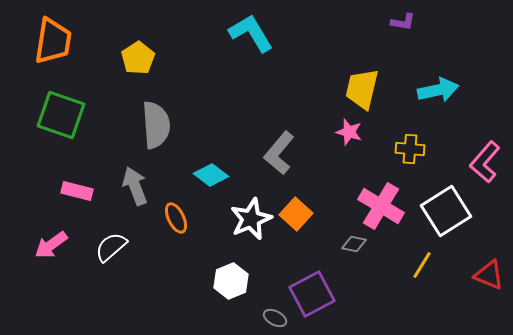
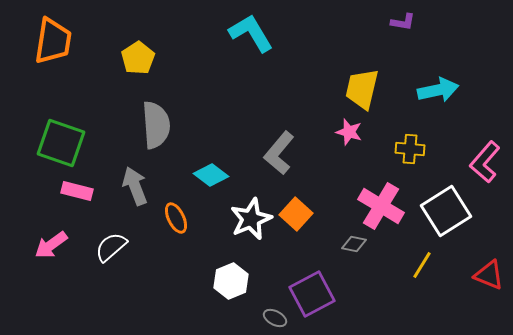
green square: moved 28 px down
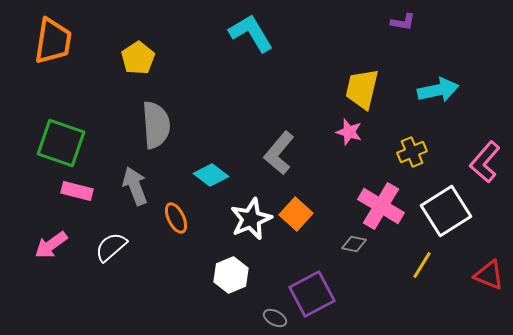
yellow cross: moved 2 px right, 3 px down; rotated 28 degrees counterclockwise
white hexagon: moved 6 px up
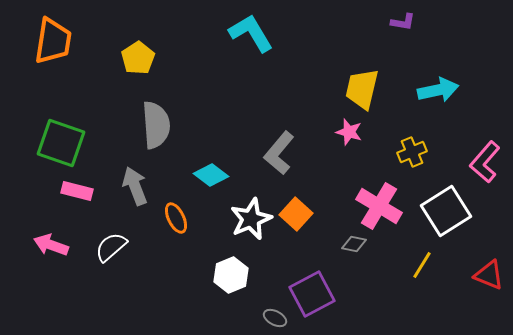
pink cross: moved 2 px left
pink arrow: rotated 56 degrees clockwise
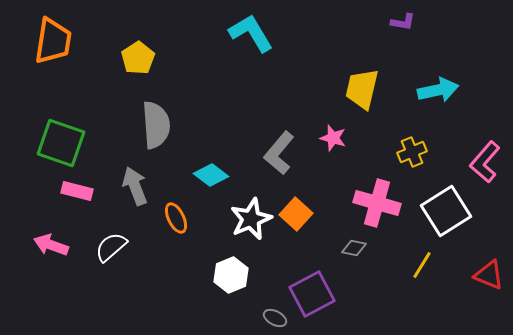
pink star: moved 16 px left, 6 px down
pink cross: moved 2 px left, 3 px up; rotated 15 degrees counterclockwise
gray diamond: moved 4 px down
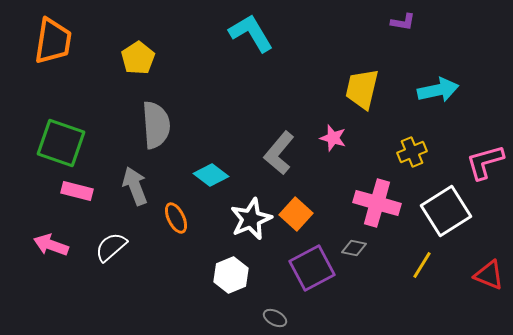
pink L-shape: rotated 33 degrees clockwise
purple square: moved 26 px up
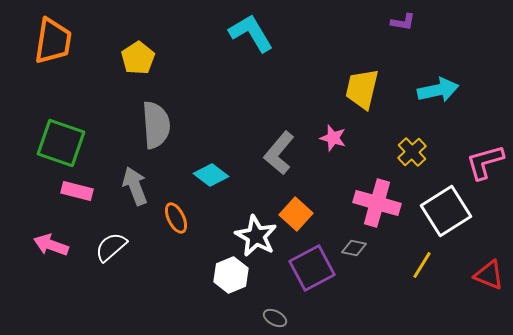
yellow cross: rotated 20 degrees counterclockwise
white star: moved 5 px right, 17 px down; rotated 21 degrees counterclockwise
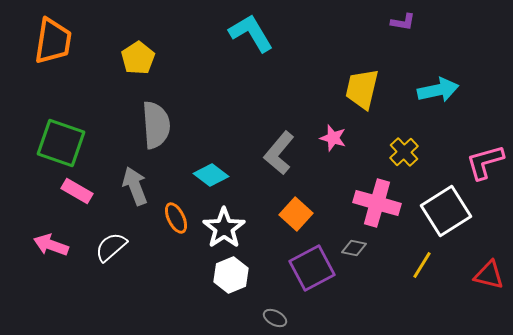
yellow cross: moved 8 px left
pink rectangle: rotated 16 degrees clockwise
white star: moved 32 px left, 8 px up; rotated 9 degrees clockwise
red triangle: rotated 8 degrees counterclockwise
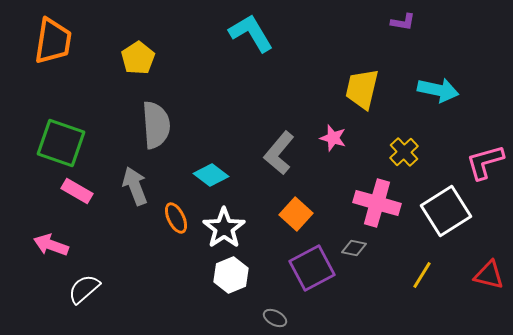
cyan arrow: rotated 24 degrees clockwise
white semicircle: moved 27 px left, 42 px down
yellow line: moved 10 px down
